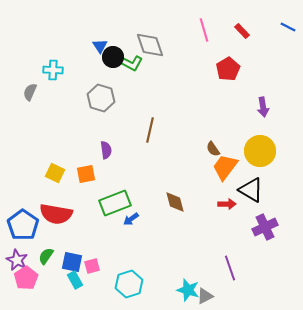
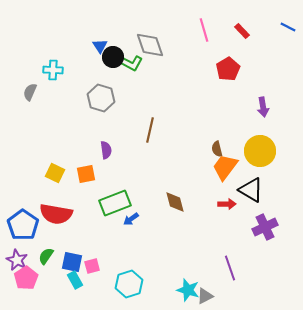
brown semicircle: moved 4 px right; rotated 21 degrees clockwise
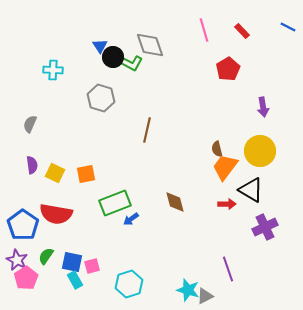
gray semicircle: moved 32 px down
brown line: moved 3 px left
purple semicircle: moved 74 px left, 15 px down
purple line: moved 2 px left, 1 px down
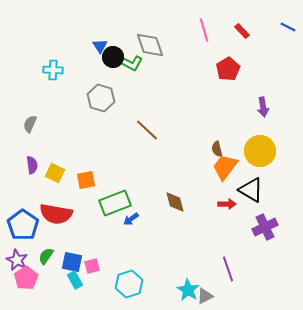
brown line: rotated 60 degrees counterclockwise
orange square: moved 6 px down
cyan star: rotated 15 degrees clockwise
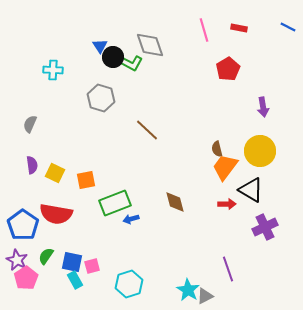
red rectangle: moved 3 px left, 3 px up; rotated 35 degrees counterclockwise
blue arrow: rotated 21 degrees clockwise
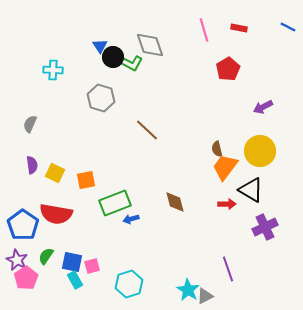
purple arrow: rotated 72 degrees clockwise
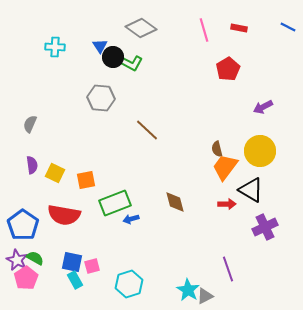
gray diamond: moved 9 px left, 17 px up; rotated 36 degrees counterclockwise
cyan cross: moved 2 px right, 23 px up
gray hexagon: rotated 12 degrees counterclockwise
red semicircle: moved 8 px right, 1 px down
green semicircle: moved 11 px left, 2 px down; rotated 84 degrees clockwise
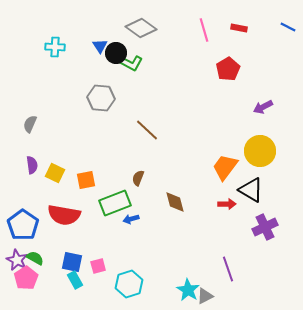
black circle: moved 3 px right, 4 px up
brown semicircle: moved 79 px left, 29 px down; rotated 35 degrees clockwise
pink square: moved 6 px right
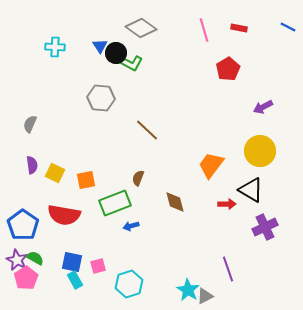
orange trapezoid: moved 14 px left, 2 px up
blue arrow: moved 7 px down
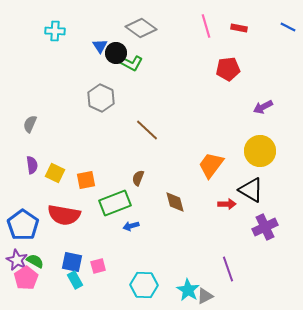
pink line: moved 2 px right, 4 px up
cyan cross: moved 16 px up
red pentagon: rotated 25 degrees clockwise
gray hexagon: rotated 20 degrees clockwise
green semicircle: moved 3 px down
cyan hexagon: moved 15 px right, 1 px down; rotated 20 degrees clockwise
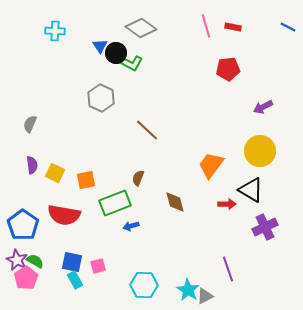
red rectangle: moved 6 px left, 1 px up
